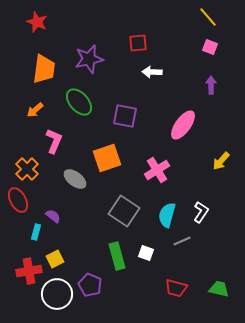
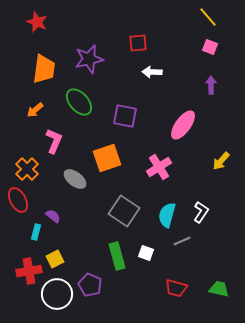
pink cross: moved 2 px right, 3 px up
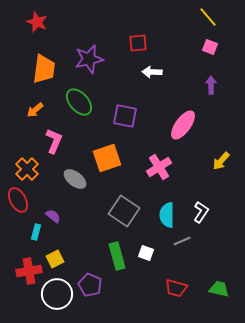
cyan semicircle: rotated 15 degrees counterclockwise
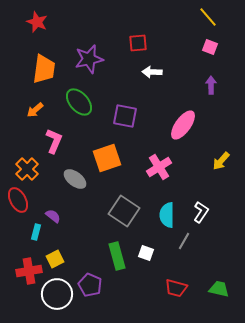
gray line: moved 2 px right; rotated 36 degrees counterclockwise
